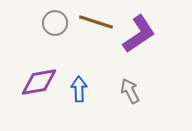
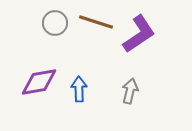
gray arrow: rotated 40 degrees clockwise
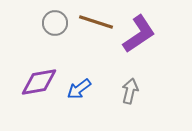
blue arrow: rotated 125 degrees counterclockwise
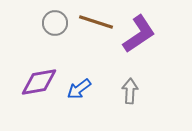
gray arrow: rotated 10 degrees counterclockwise
